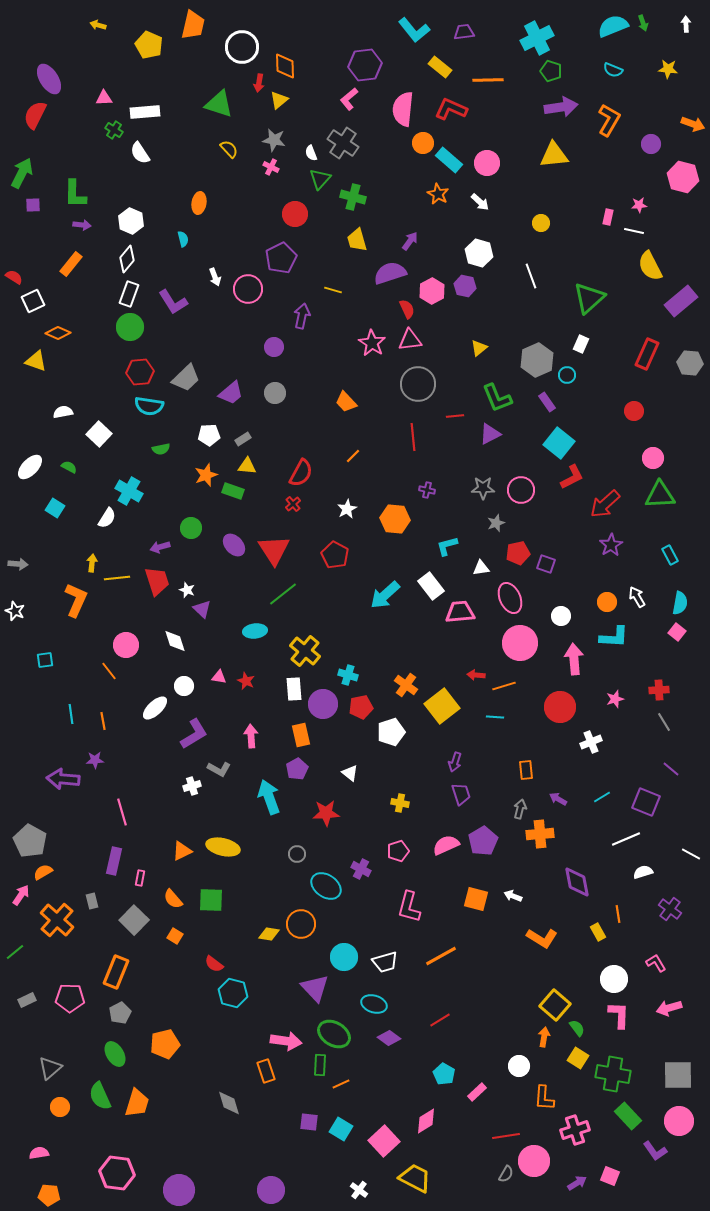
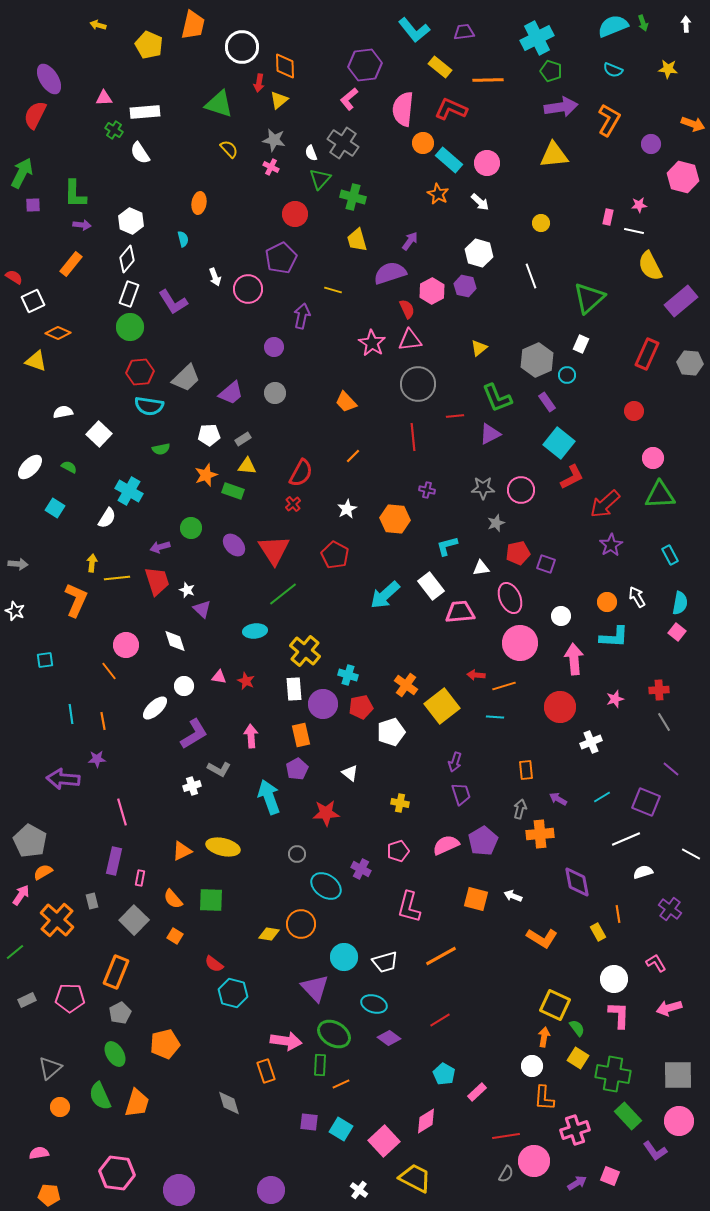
purple star at (95, 760): moved 2 px right, 1 px up
yellow square at (555, 1005): rotated 16 degrees counterclockwise
white circle at (519, 1066): moved 13 px right
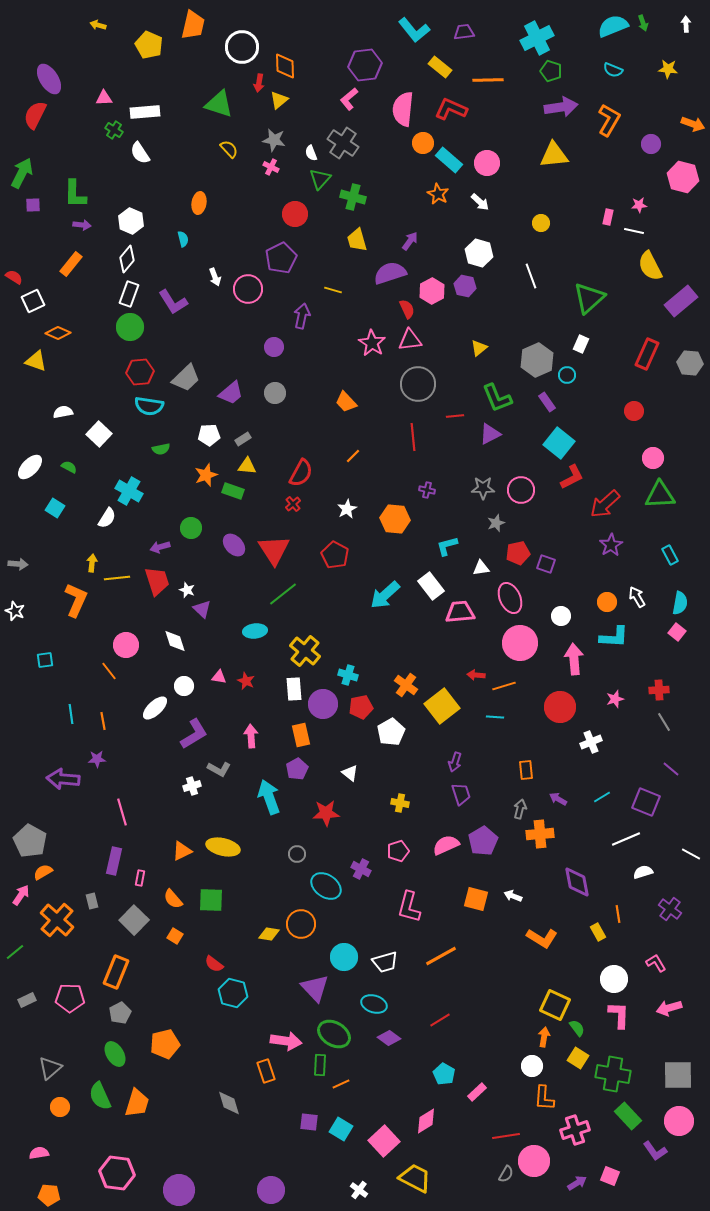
white pentagon at (391, 732): rotated 12 degrees counterclockwise
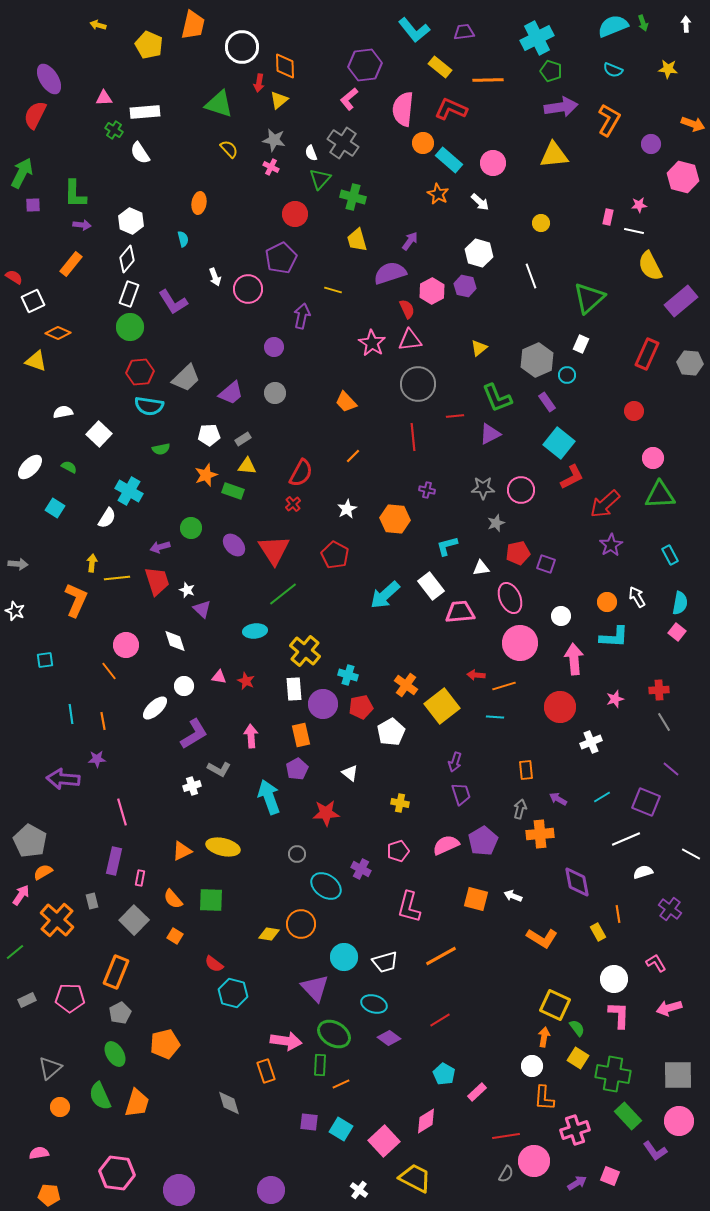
pink circle at (487, 163): moved 6 px right
